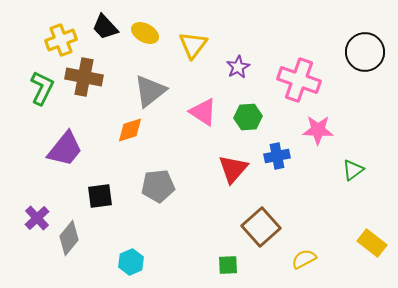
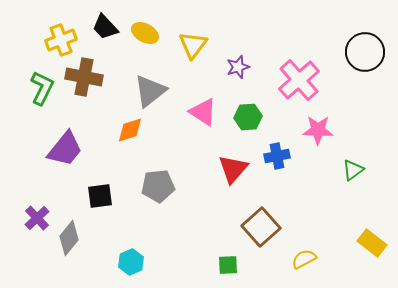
purple star: rotated 10 degrees clockwise
pink cross: rotated 30 degrees clockwise
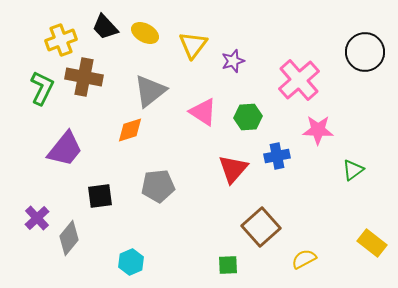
purple star: moved 5 px left, 6 px up
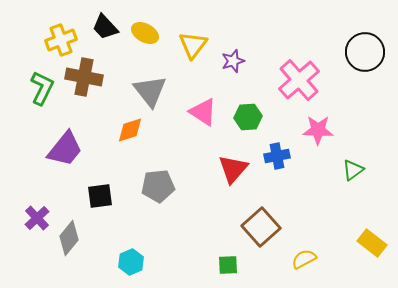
gray triangle: rotated 30 degrees counterclockwise
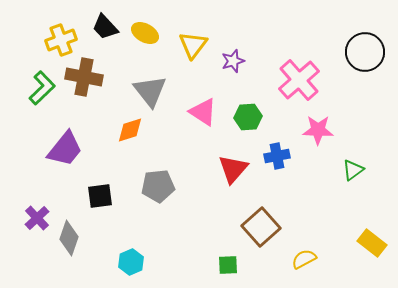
green L-shape: rotated 20 degrees clockwise
gray diamond: rotated 20 degrees counterclockwise
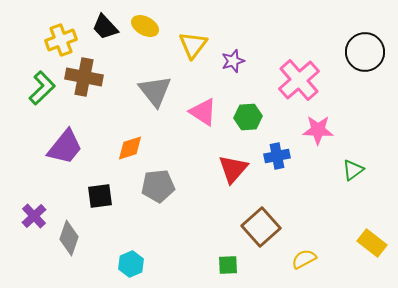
yellow ellipse: moved 7 px up
gray triangle: moved 5 px right
orange diamond: moved 18 px down
purple trapezoid: moved 2 px up
purple cross: moved 3 px left, 2 px up
cyan hexagon: moved 2 px down
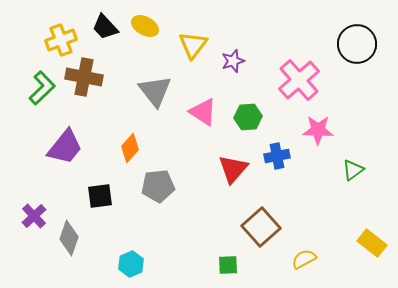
black circle: moved 8 px left, 8 px up
orange diamond: rotated 32 degrees counterclockwise
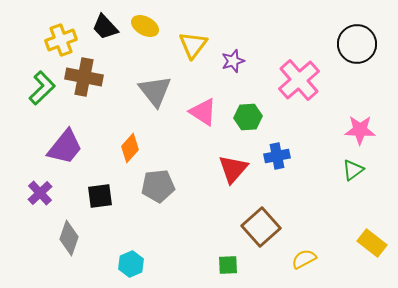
pink star: moved 42 px right
purple cross: moved 6 px right, 23 px up
